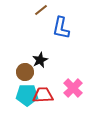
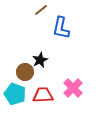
cyan pentagon: moved 12 px left, 1 px up; rotated 20 degrees clockwise
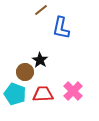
black star: rotated 14 degrees counterclockwise
pink cross: moved 3 px down
red trapezoid: moved 1 px up
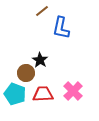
brown line: moved 1 px right, 1 px down
brown circle: moved 1 px right, 1 px down
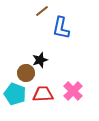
black star: rotated 21 degrees clockwise
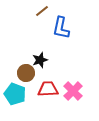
red trapezoid: moved 5 px right, 5 px up
